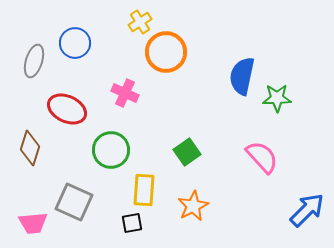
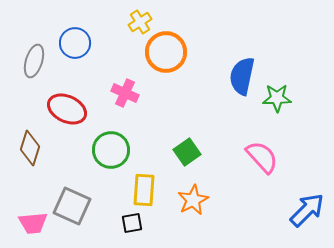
gray square: moved 2 px left, 4 px down
orange star: moved 6 px up
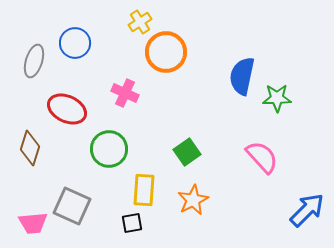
green circle: moved 2 px left, 1 px up
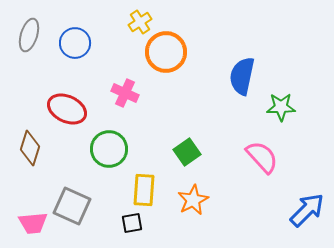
gray ellipse: moved 5 px left, 26 px up
green star: moved 4 px right, 9 px down
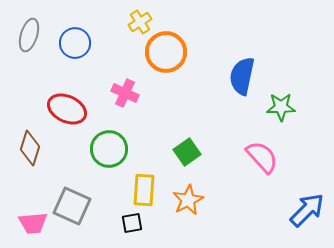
orange star: moved 5 px left
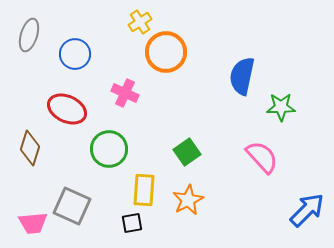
blue circle: moved 11 px down
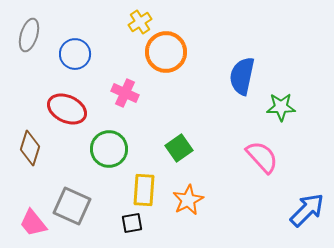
green square: moved 8 px left, 4 px up
pink trapezoid: rotated 56 degrees clockwise
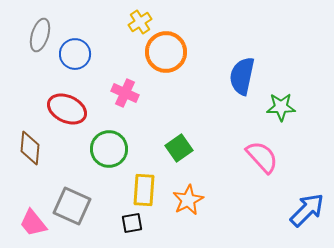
gray ellipse: moved 11 px right
brown diamond: rotated 12 degrees counterclockwise
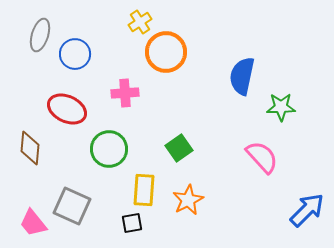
pink cross: rotated 28 degrees counterclockwise
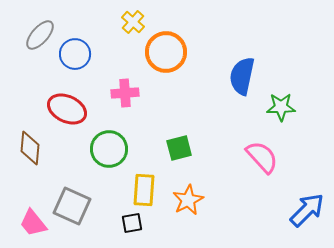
yellow cross: moved 7 px left; rotated 15 degrees counterclockwise
gray ellipse: rotated 24 degrees clockwise
green square: rotated 20 degrees clockwise
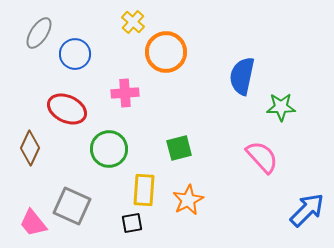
gray ellipse: moved 1 px left, 2 px up; rotated 8 degrees counterclockwise
brown diamond: rotated 20 degrees clockwise
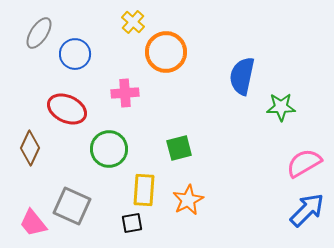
pink semicircle: moved 42 px right, 6 px down; rotated 78 degrees counterclockwise
